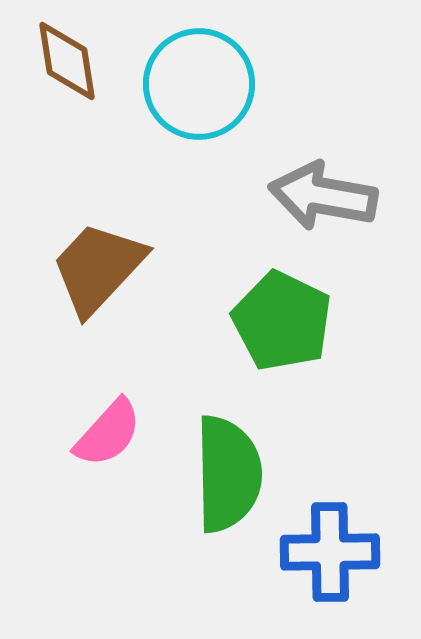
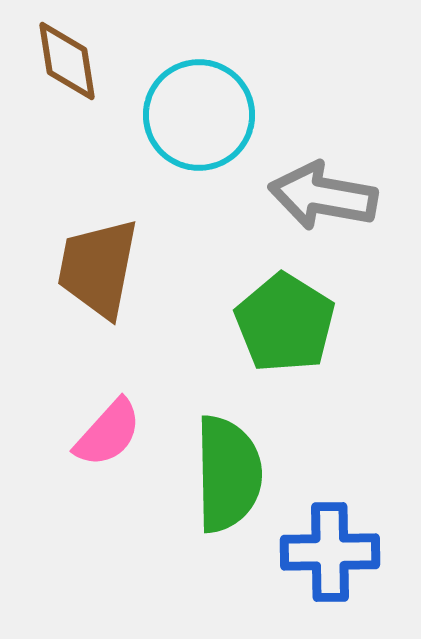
cyan circle: moved 31 px down
brown trapezoid: rotated 32 degrees counterclockwise
green pentagon: moved 3 px right, 2 px down; rotated 6 degrees clockwise
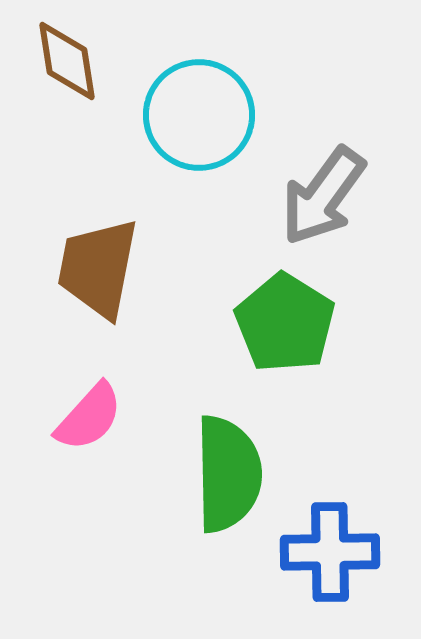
gray arrow: rotated 64 degrees counterclockwise
pink semicircle: moved 19 px left, 16 px up
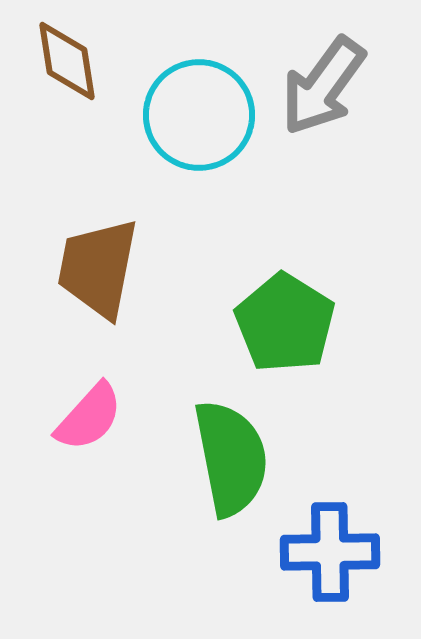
gray arrow: moved 110 px up
green semicircle: moved 3 px right, 16 px up; rotated 10 degrees counterclockwise
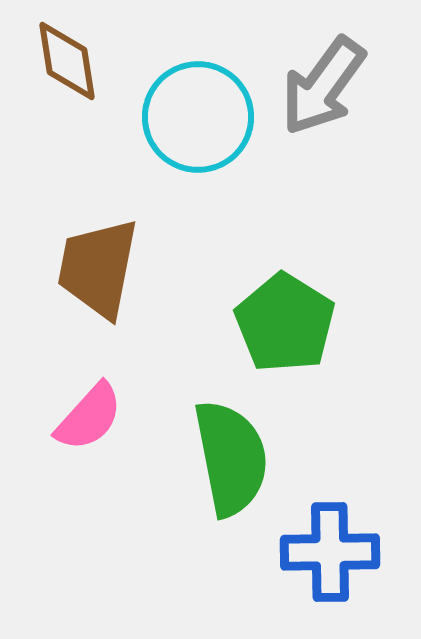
cyan circle: moved 1 px left, 2 px down
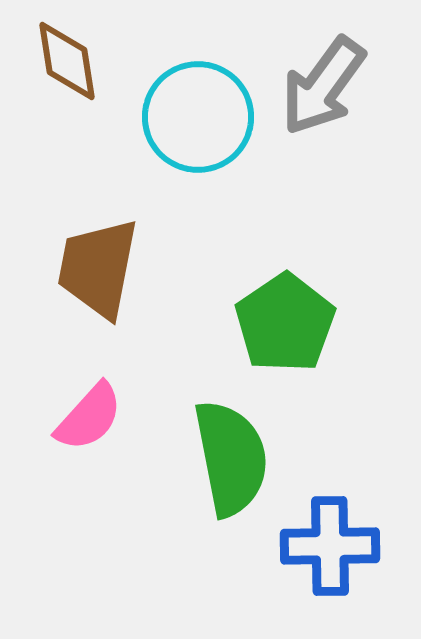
green pentagon: rotated 6 degrees clockwise
blue cross: moved 6 px up
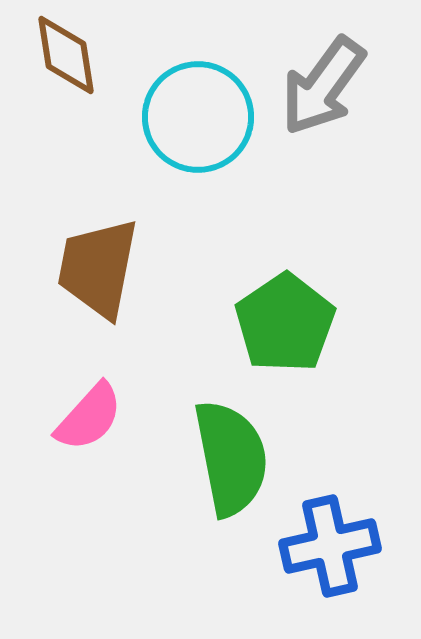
brown diamond: moved 1 px left, 6 px up
blue cross: rotated 12 degrees counterclockwise
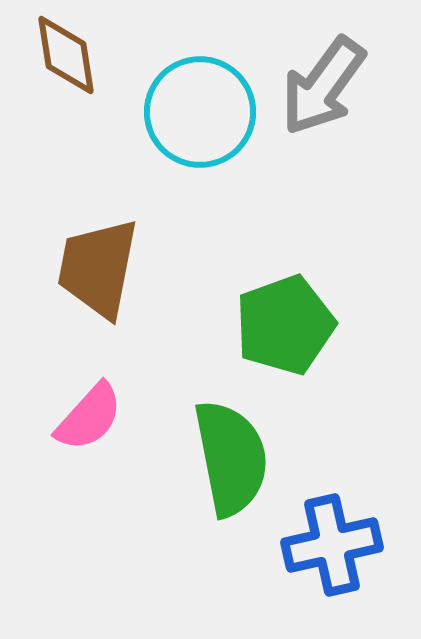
cyan circle: moved 2 px right, 5 px up
green pentagon: moved 2 px down; rotated 14 degrees clockwise
blue cross: moved 2 px right, 1 px up
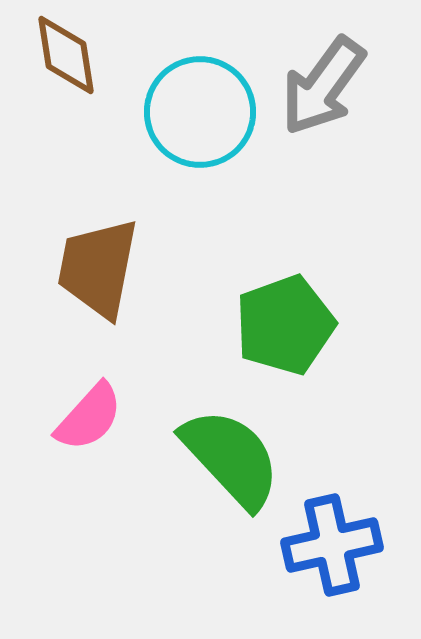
green semicircle: rotated 32 degrees counterclockwise
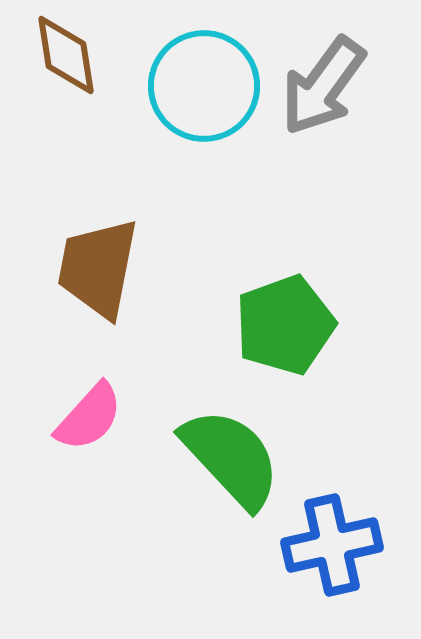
cyan circle: moved 4 px right, 26 px up
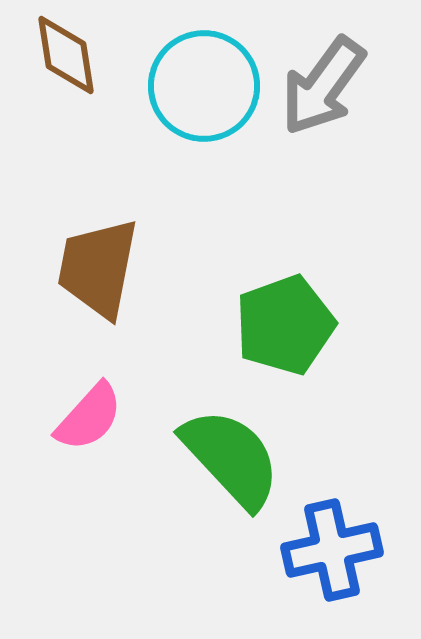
blue cross: moved 5 px down
